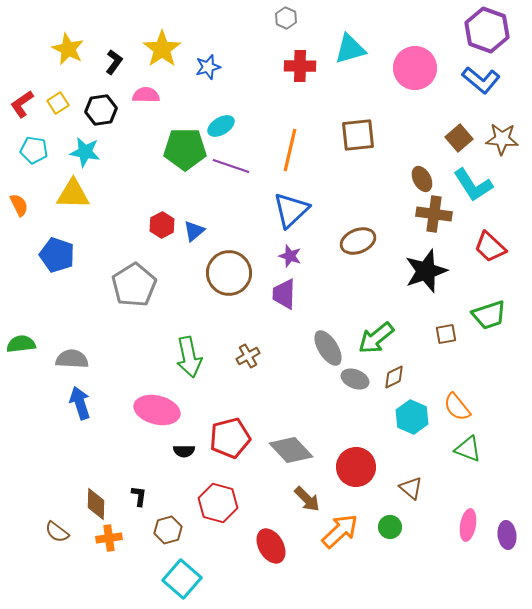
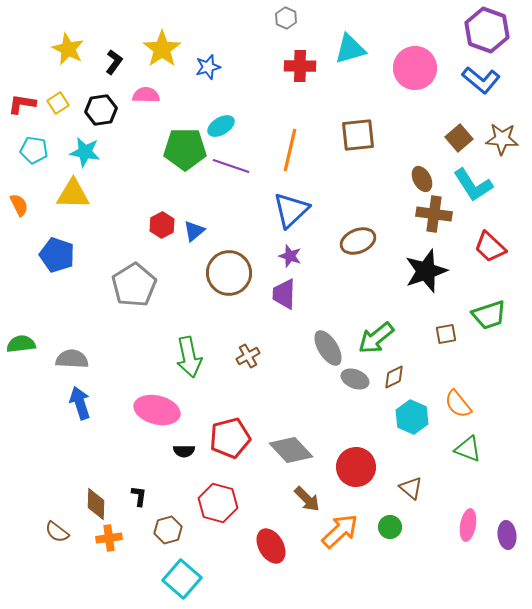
red L-shape at (22, 104): rotated 44 degrees clockwise
orange semicircle at (457, 407): moved 1 px right, 3 px up
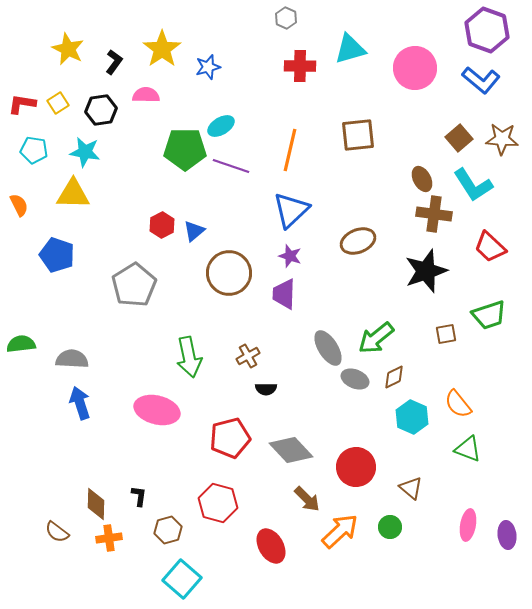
black semicircle at (184, 451): moved 82 px right, 62 px up
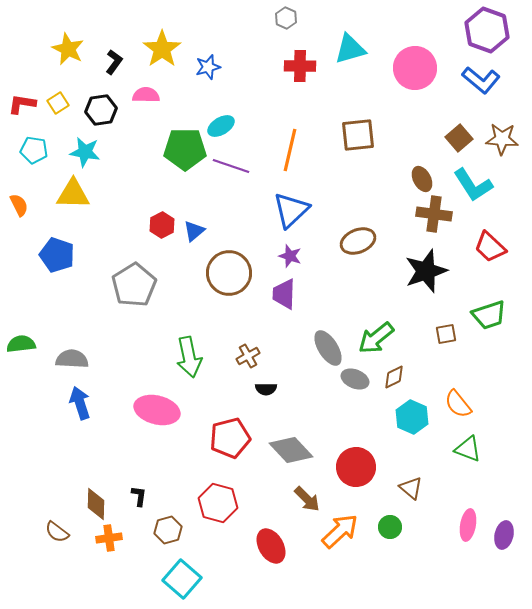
purple ellipse at (507, 535): moved 3 px left; rotated 20 degrees clockwise
